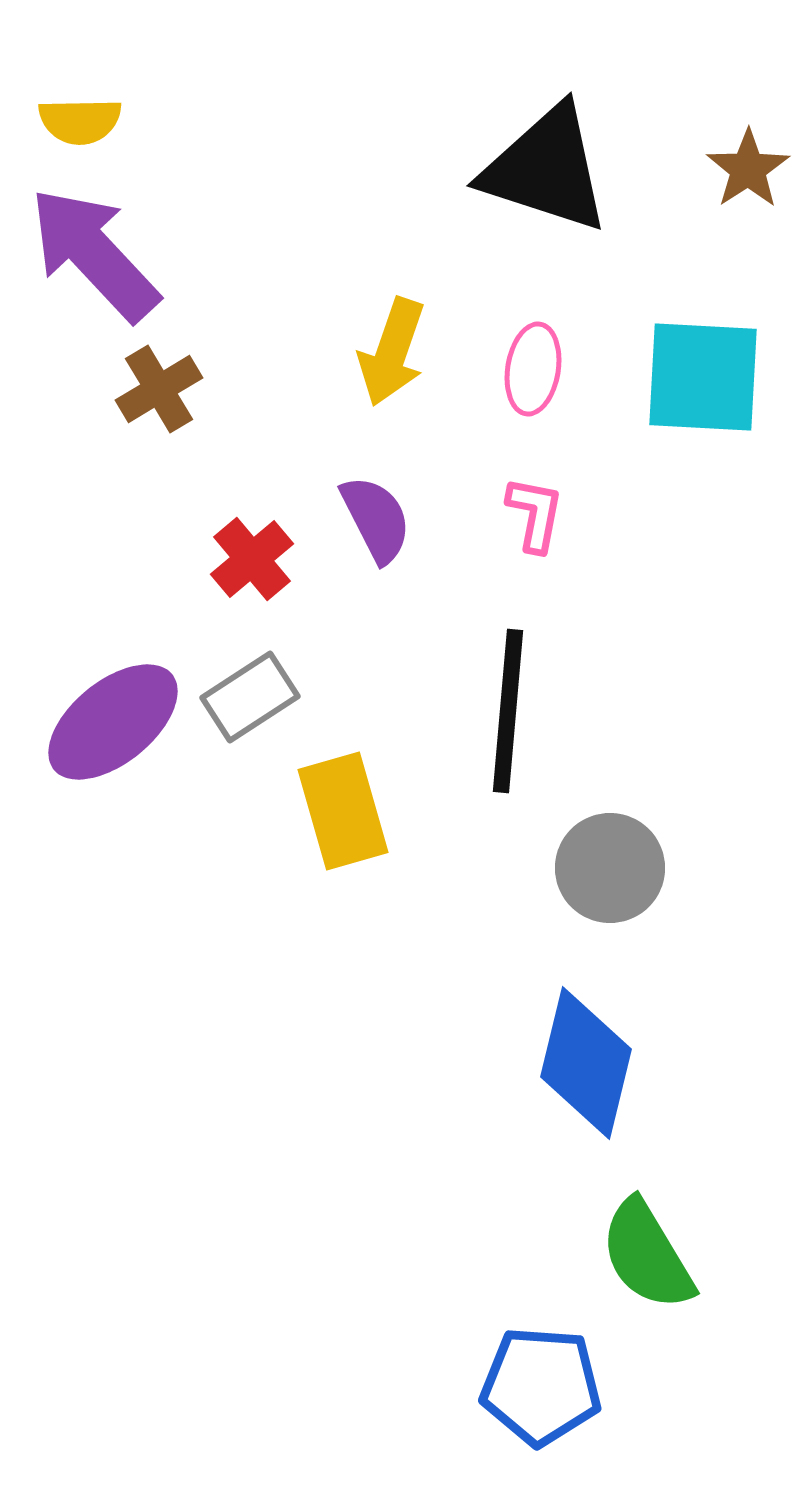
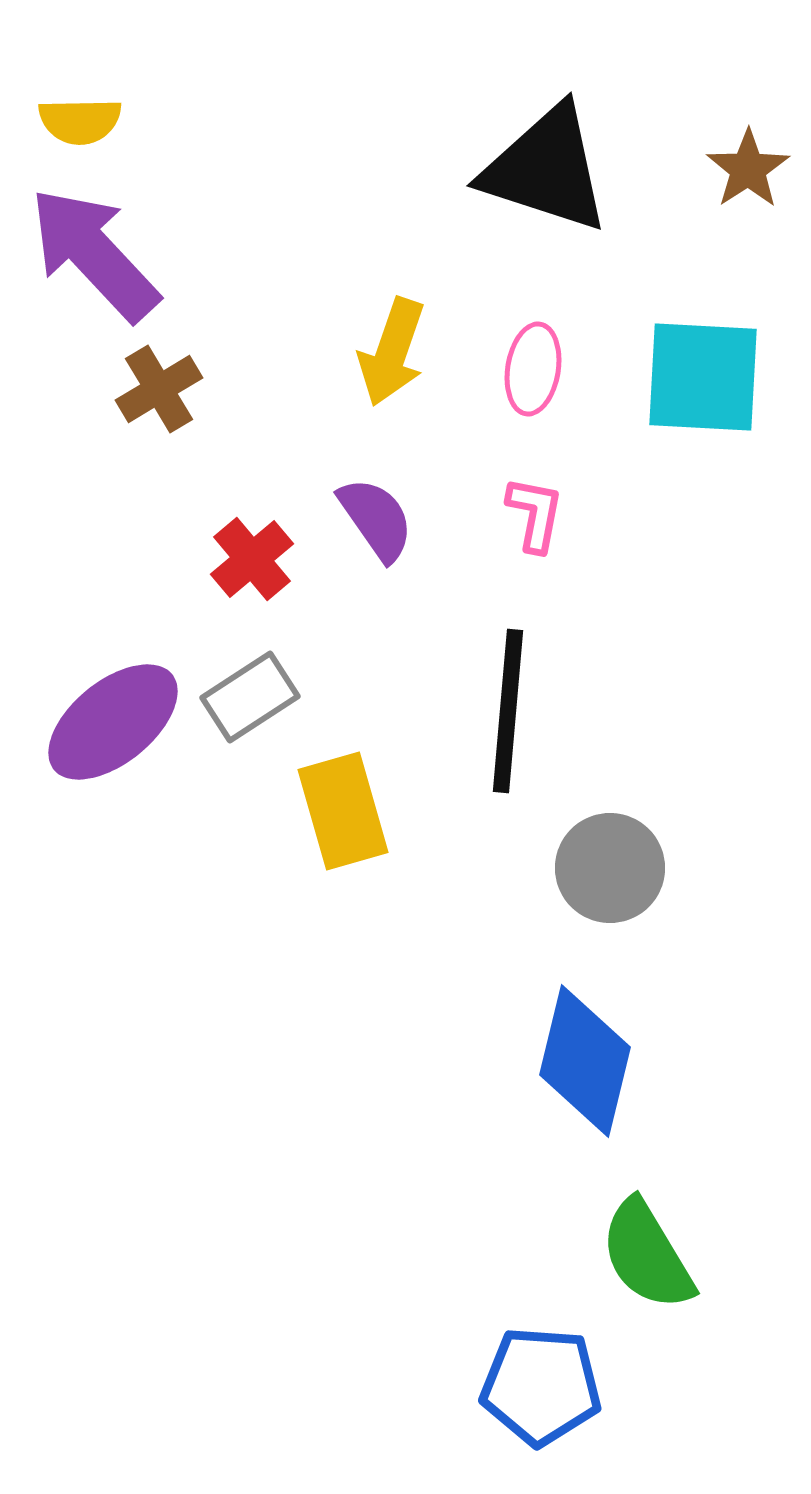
purple semicircle: rotated 8 degrees counterclockwise
blue diamond: moved 1 px left, 2 px up
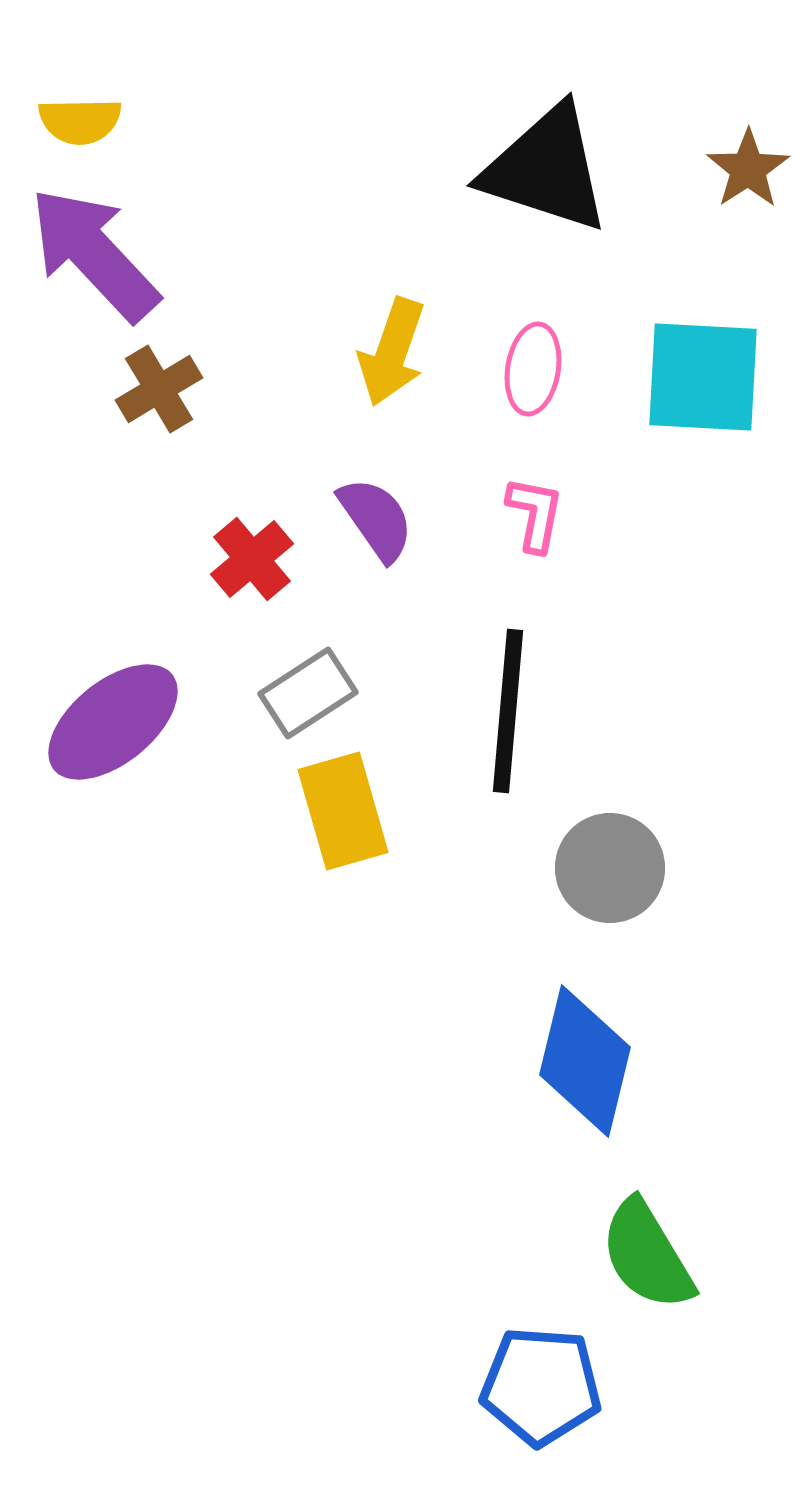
gray rectangle: moved 58 px right, 4 px up
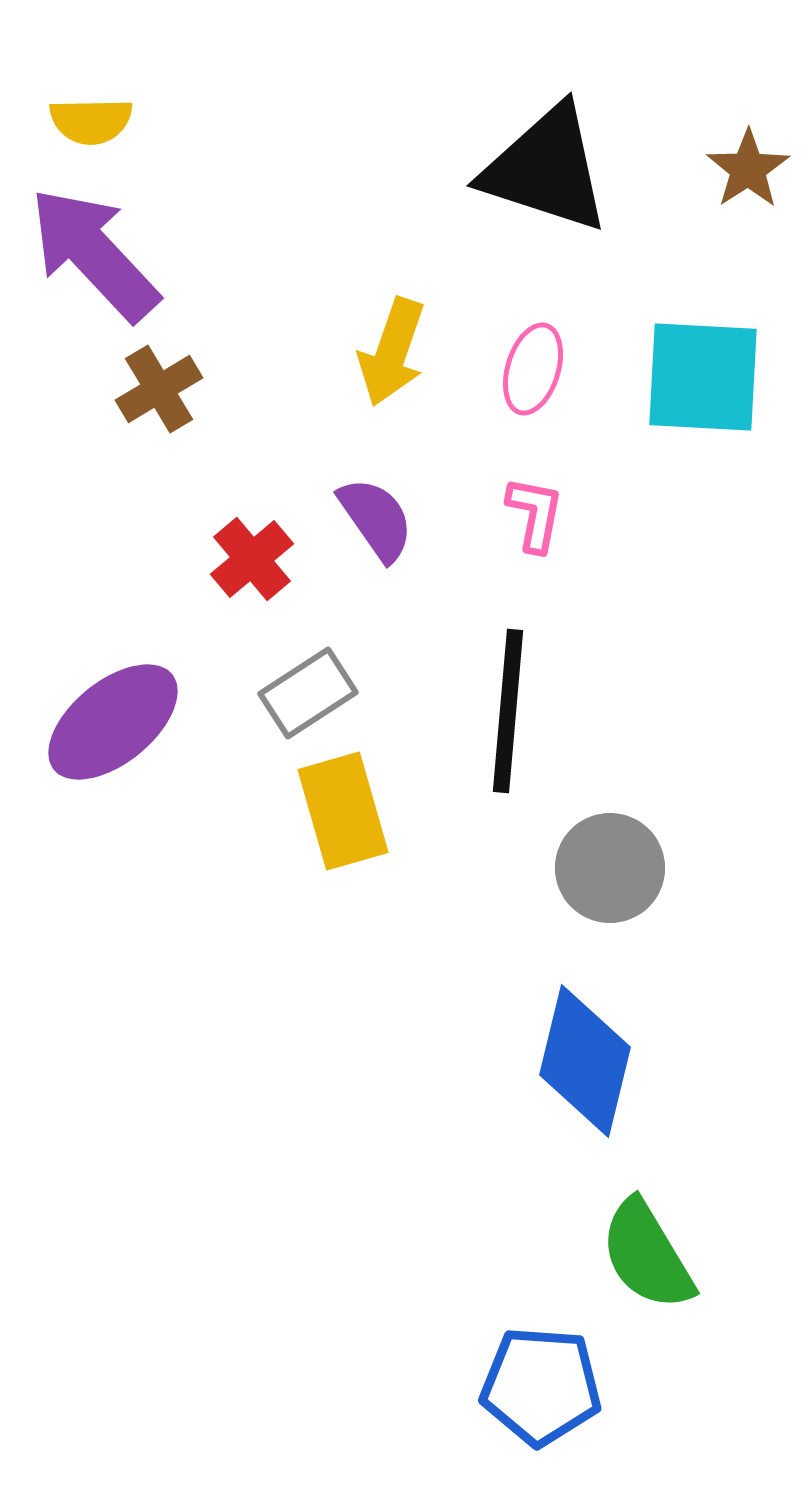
yellow semicircle: moved 11 px right
pink ellipse: rotated 8 degrees clockwise
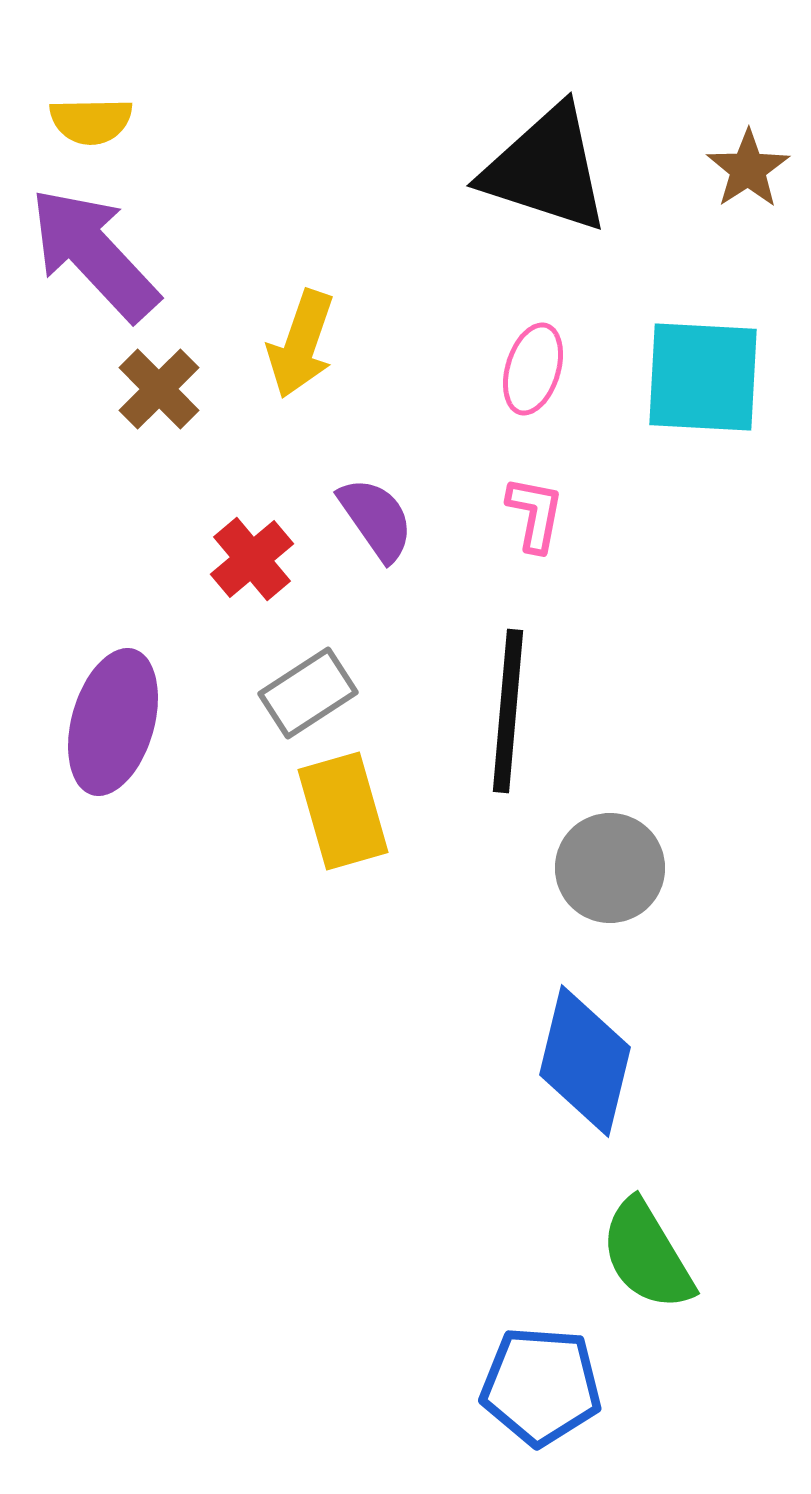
yellow arrow: moved 91 px left, 8 px up
brown cross: rotated 14 degrees counterclockwise
purple ellipse: rotated 35 degrees counterclockwise
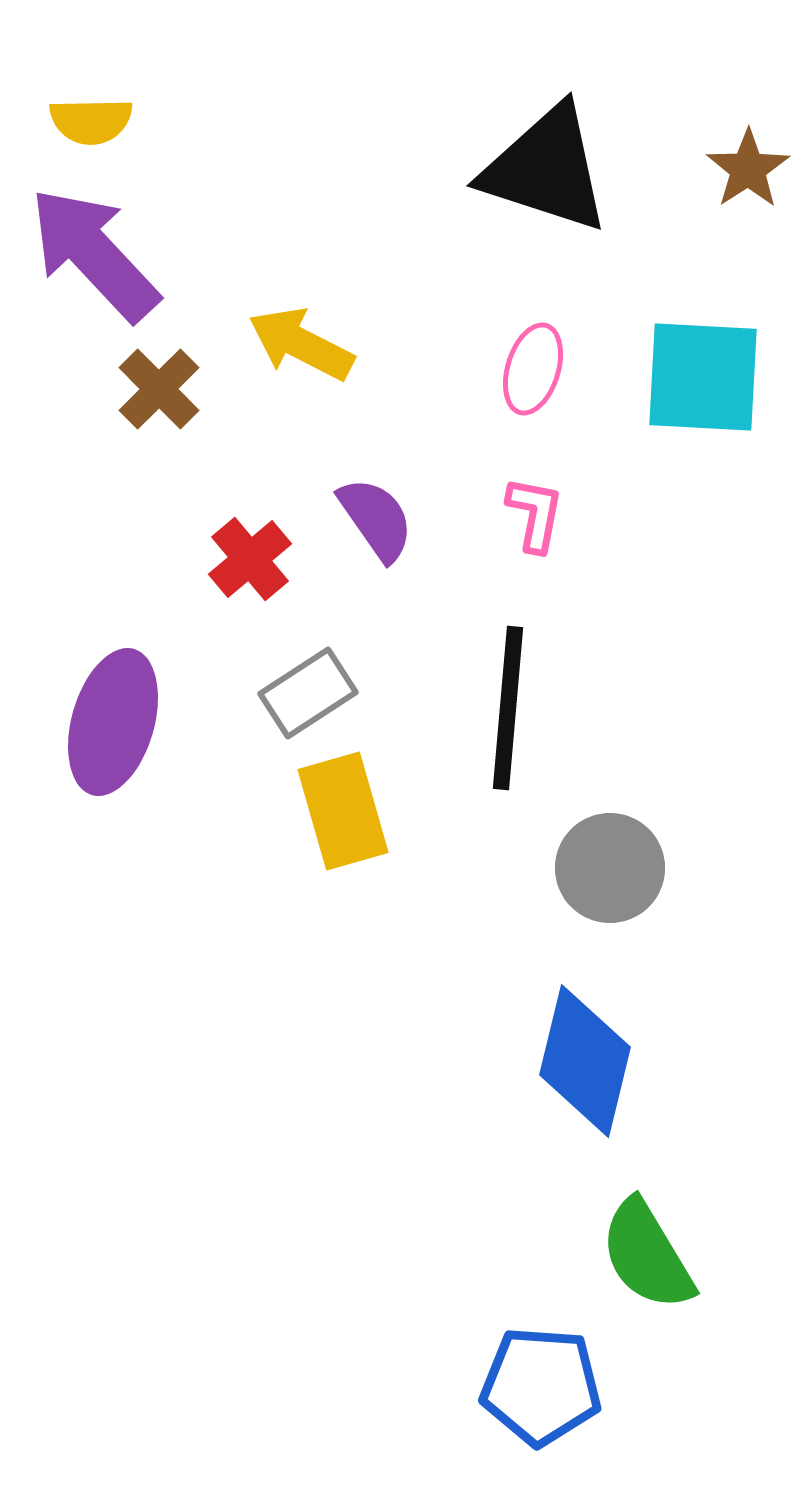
yellow arrow: rotated 98 degrees clockwise
red cross: moved 2 px left
black line: moved 3 px up
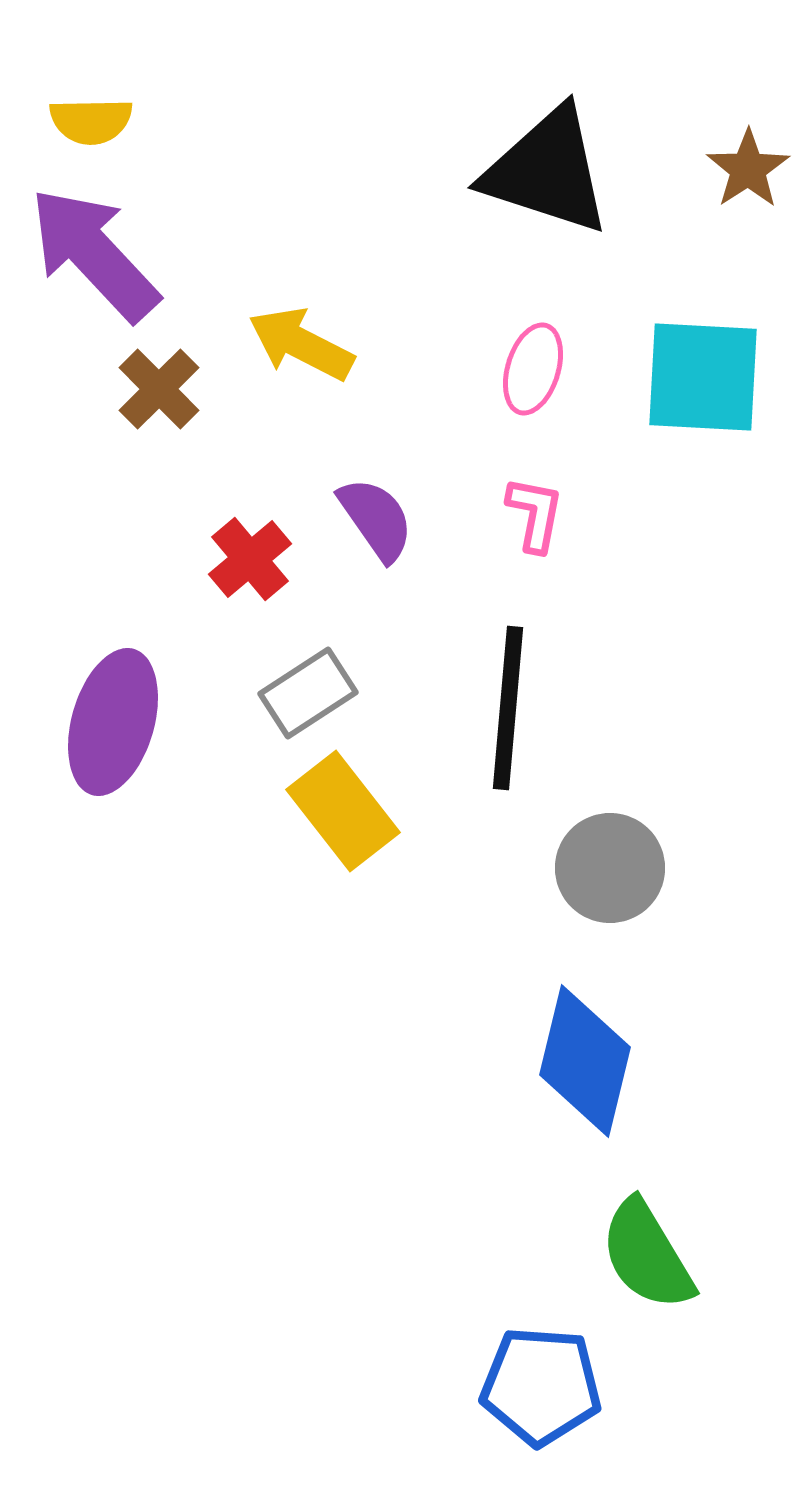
black triangle: moved 1 px right, 2 px down
yellow rectangle: rotated 22 degrees counterclockwise
